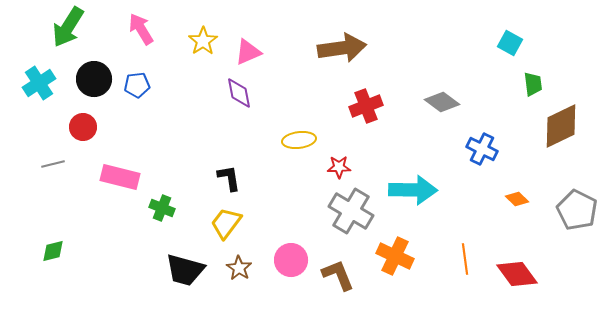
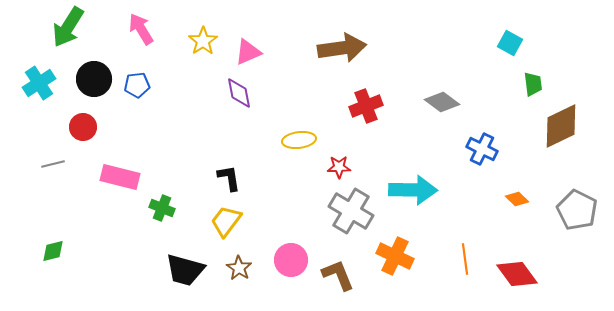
yellow trapezoid: moved 2 px up
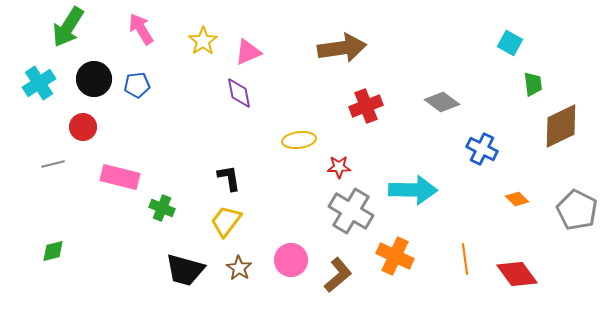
brown L-shape: rotated 72 degrees clockwise
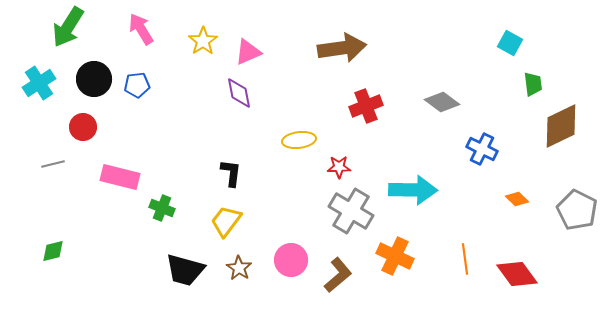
black L-shape: moved 2 px right, 5 px up; rotated 16 degrees clockwise
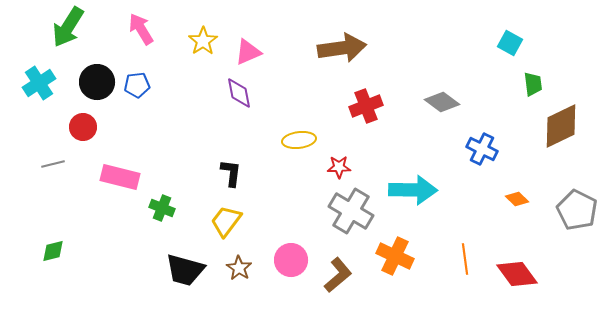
black circle: moved 3 px right, 3 px down
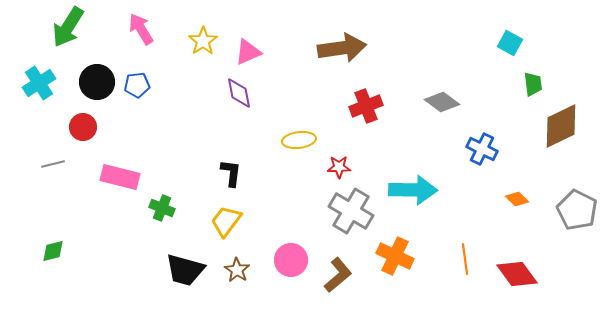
brown star: moved 2 px left, 2 px down
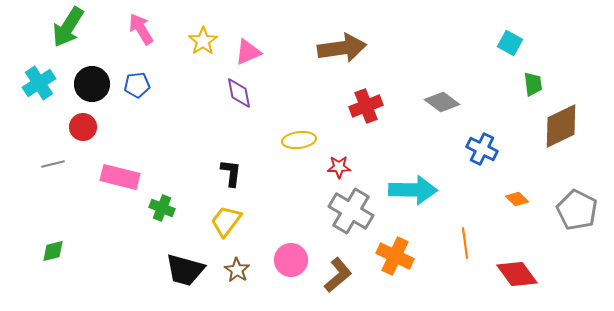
black circle: moved 5 px left, 2 px down
orange line: moved 16 px up
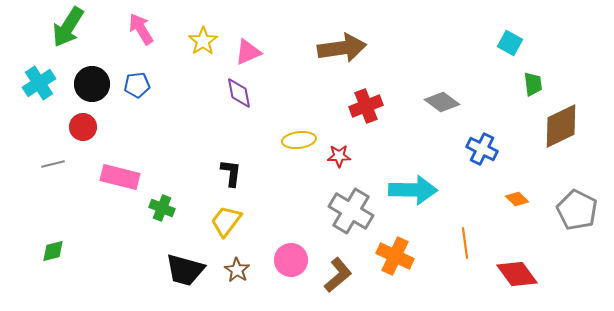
red star: moved 11 px up
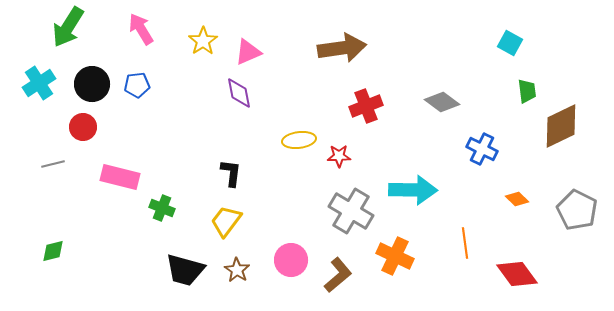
green trapezoid: moved 6 px left, 7 px down
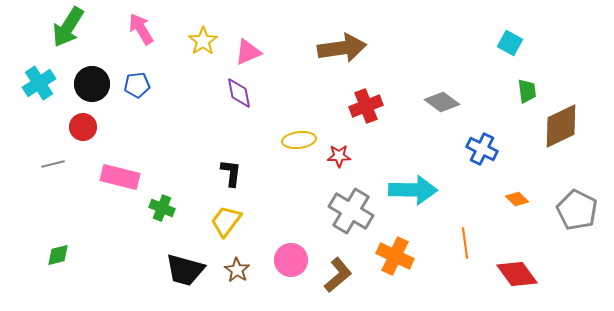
green diamond: moved 5 px right, 4 px down
